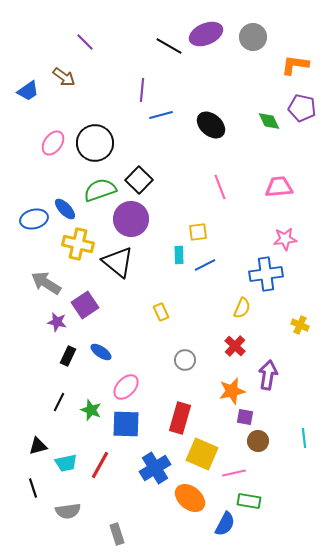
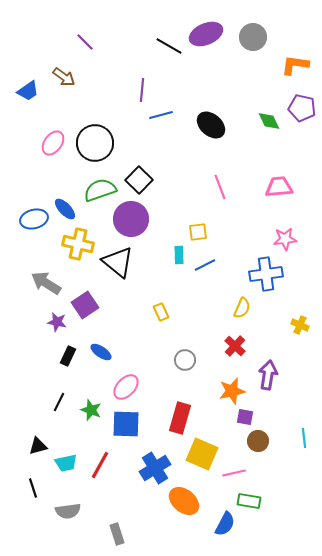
orange ellipse at (190, 498): moved 6 px left, 3 px down
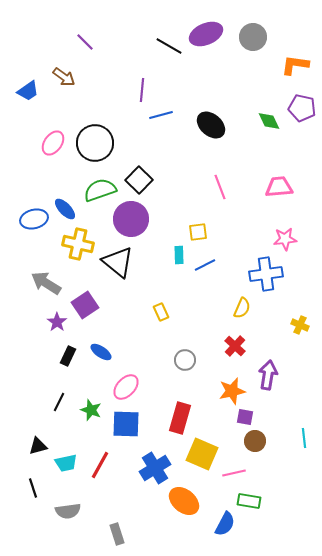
purple star at (57, 322): rotated 24 degrees clockwise
brown circle at (258, 441): moved 3 px left
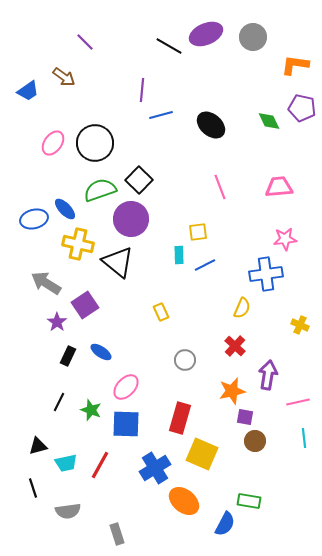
pink line at (234, 473): moved 64 px right, 71 px up
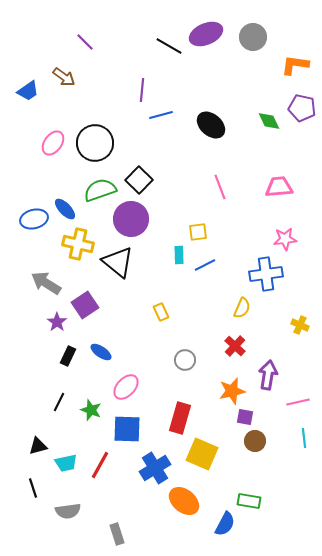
blue square at (126, 424): moved 1 px right, 5 px down
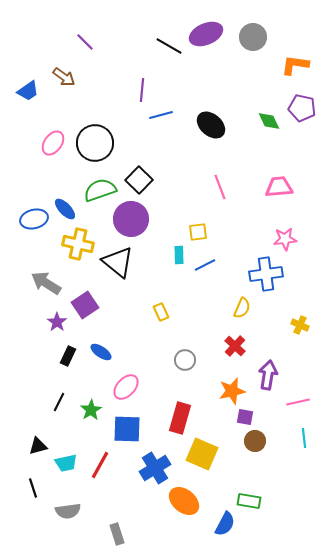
green star at (91, 410): rotated 20 degrees clockwise
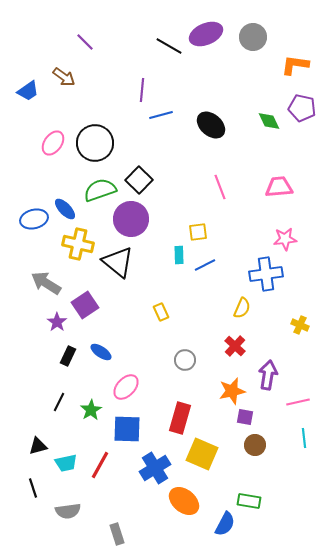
brown circle at (255, 441): moved 4 px down
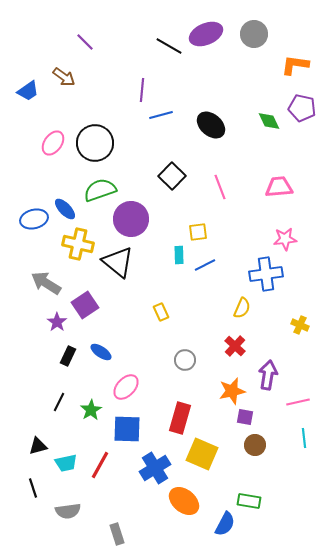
gray circle at (253, 37): moved 1 px right, 3 px up
black square at (139, 180): moved 33 px right, 4 px up
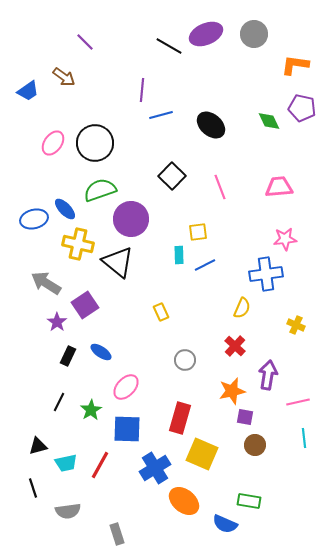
yellow cross at (300, 325): moved 4 px left
blue semicircle at (225, 524): rotated 85 degrees clockwise
